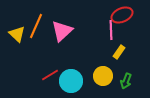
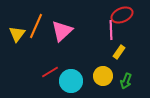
yellow triangle: rotated 24 degrees clockwise
red line: moved 3 px up
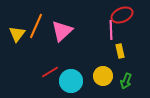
yellow rectangle: moved 1 px right, 1 px up; rotated 48 degrees counterclockwise
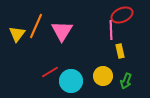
pink triangle: rotated 15 degrees counterclockwise
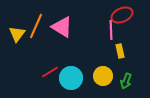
pink triangle: moved 4 px up; rotated 30 degrees counterclockwise
cyan circle: moved 3 px up
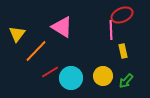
orange line: moved 25 px down; rotated 20 degrees clockwise
yellow rectangle: moved 3 px right
green arrow: rotated 21 degrees clockwise
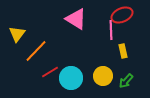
pink triangle: moved 14 px right, 8 px up
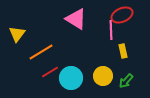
orange line: moved 5 px right, 1 px down; rotated 15 degrees clockwise
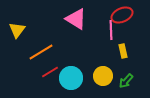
yellow triangle: moved 4 px up
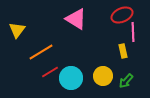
pink line: moved 22 px right, 2 px down
